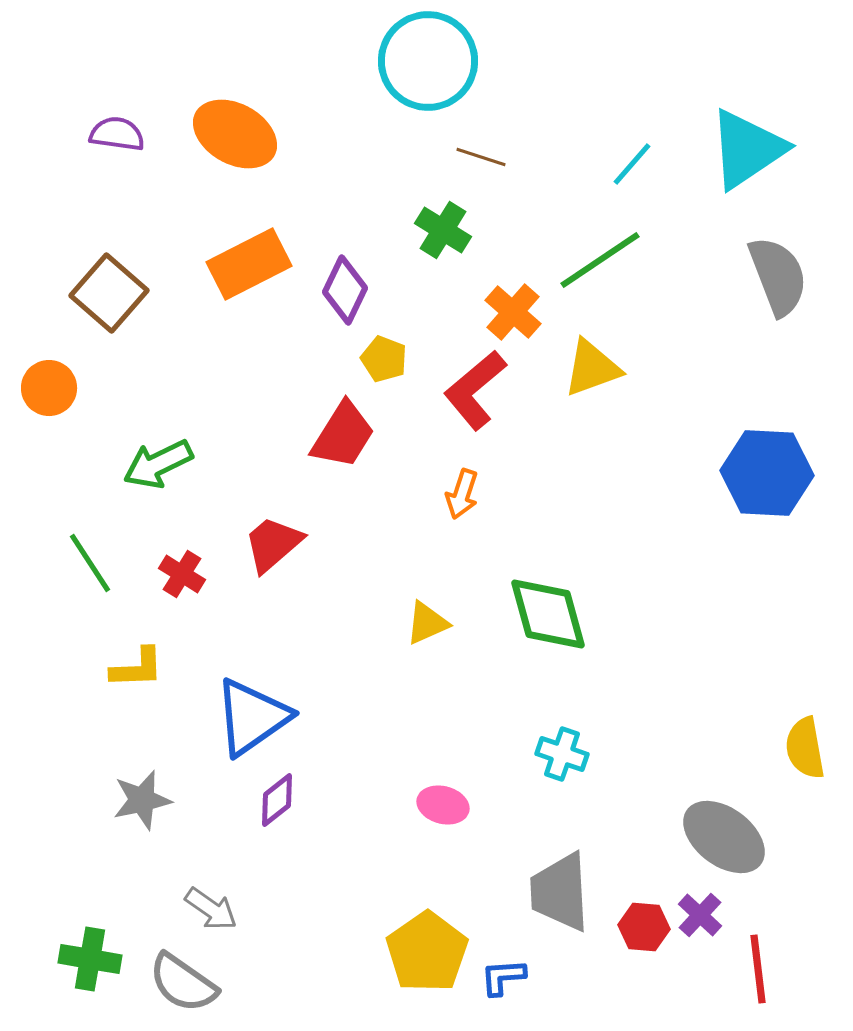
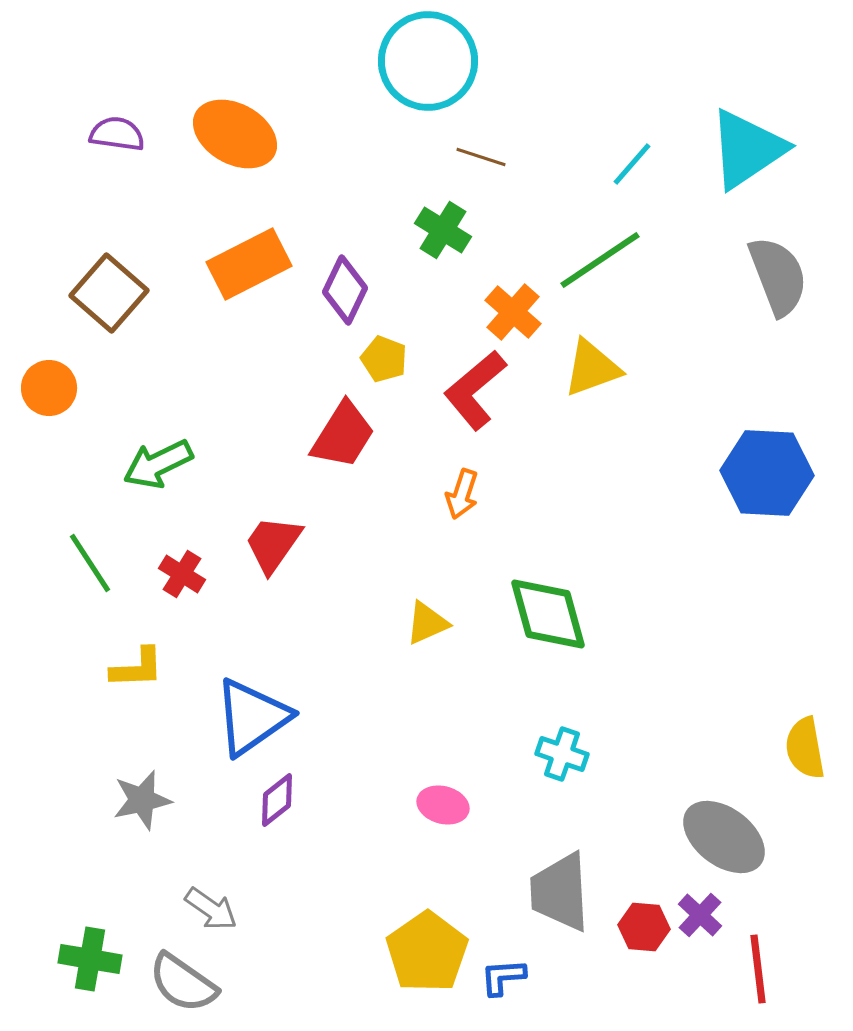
red trapezoid at (273, 544): rotated 14 degrees counterclockwise
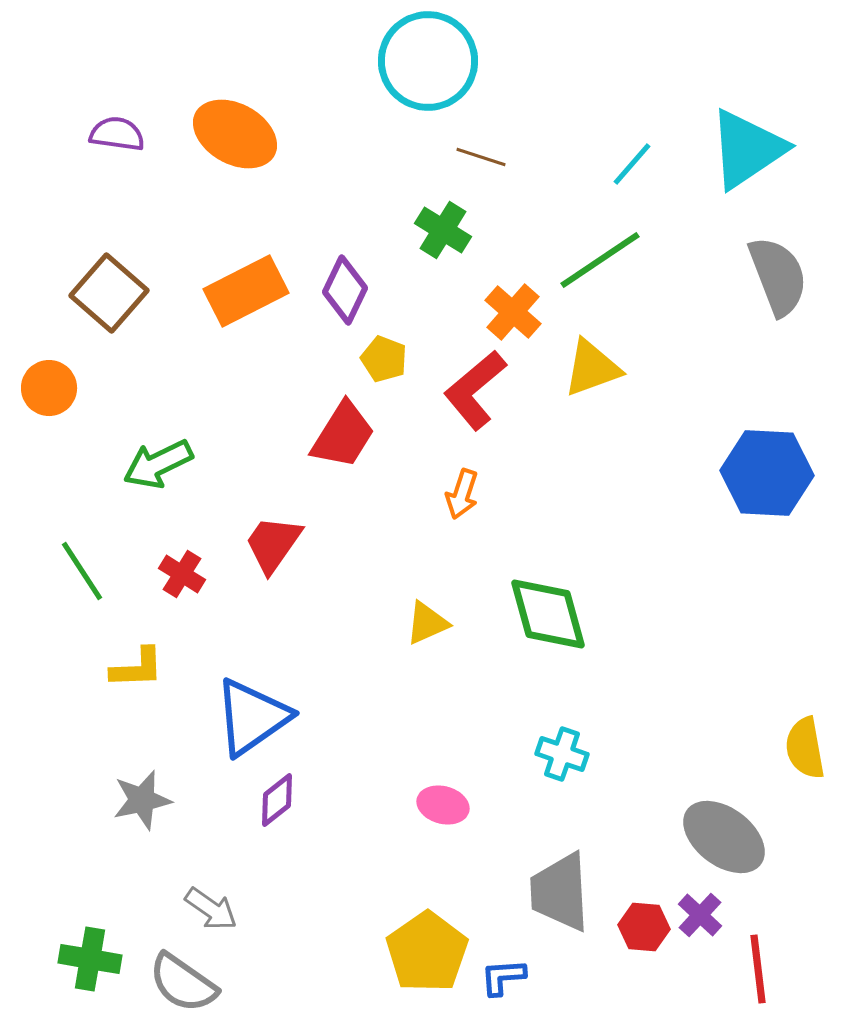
orange rectangle at (249, 264): moved 3 px left, 27 px down
green line at (90, 563): moved 8 px left, 8 px down
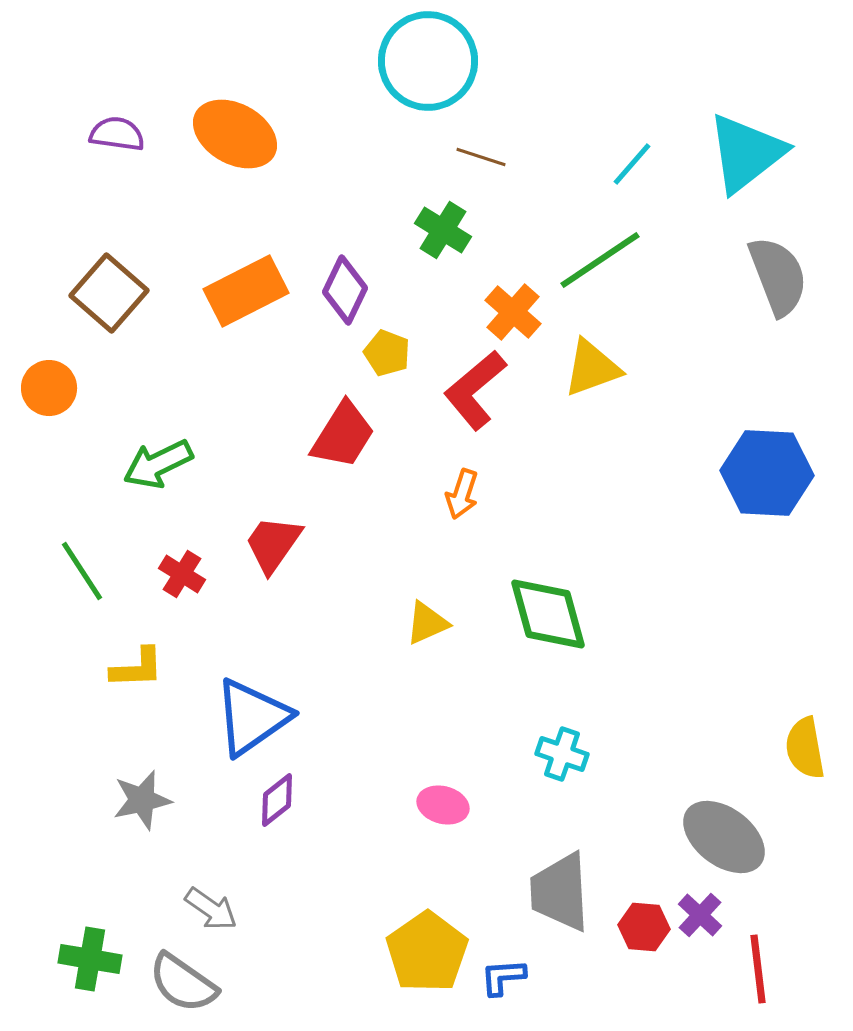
cyan triangle at (747, 149): moved 1 px left, 4 px down; rotated 4 degrees counterclockwise
yellow pentagon at (384, 359): moved 3 px right, 6 px up
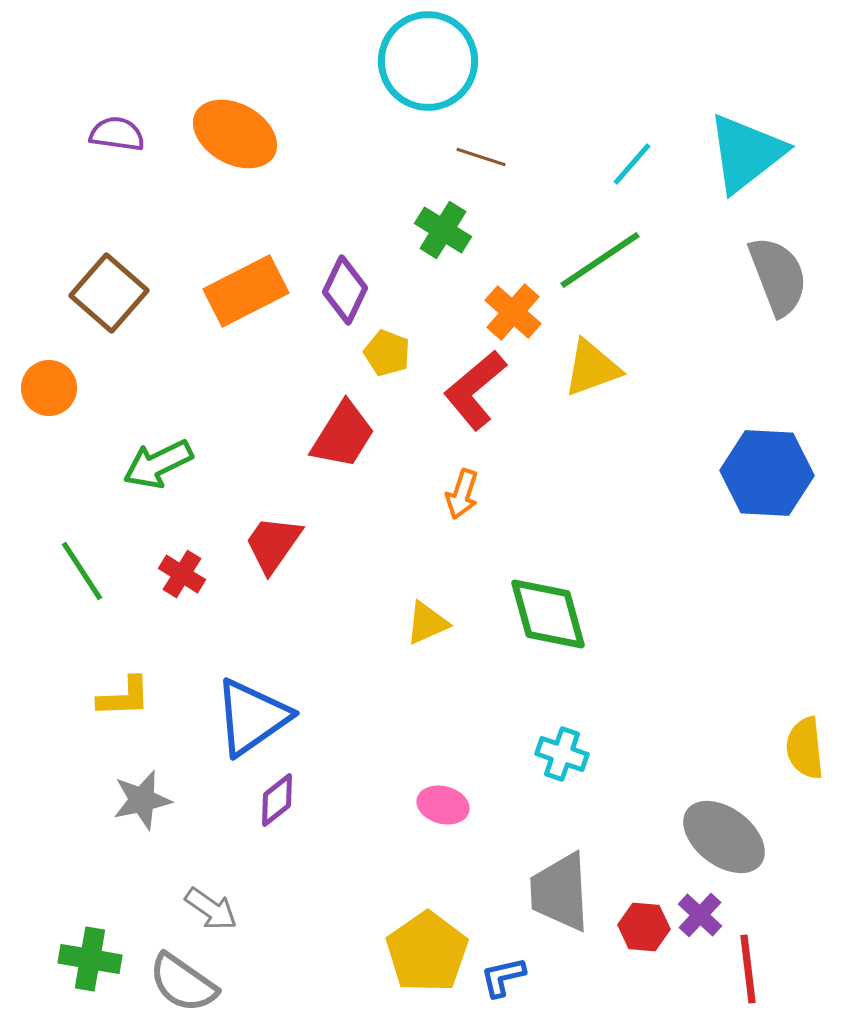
yellow L-shape at (137, 668): moved 13 px left, 29 px down
yellow semicircle at (805, 748): rotated 4 degrees clockwise
red line at (758, 969): moved 10 px left
blue L-shape at (503, 977): rotated 9 degrees counterclockwise
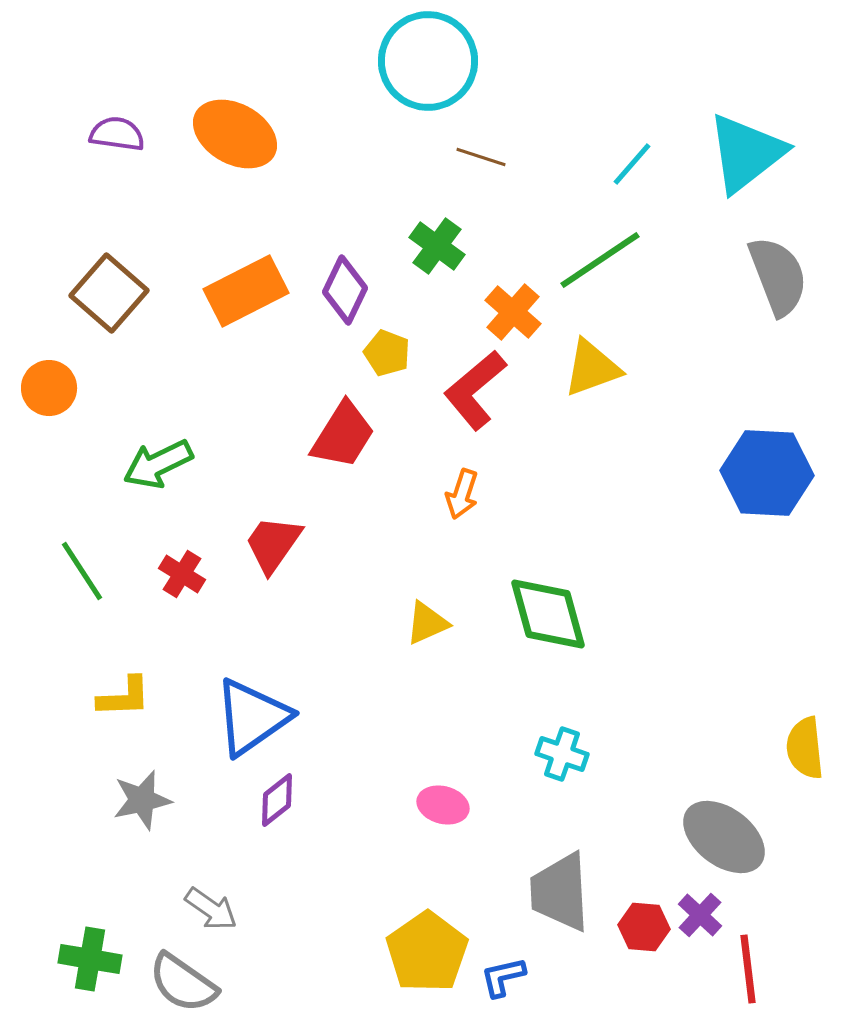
green cross at (443, 230): moved 6 px left, 16 px down; rotated 4 degrees clockwise
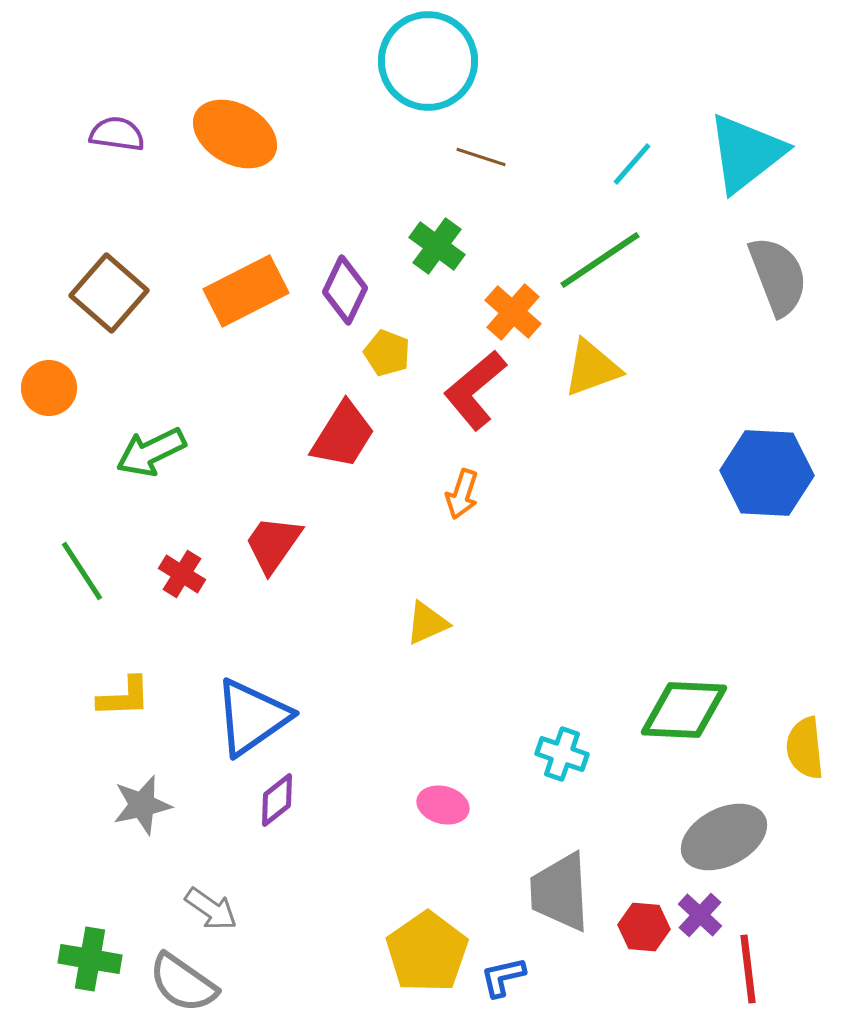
green arrow at (158, 464): moved 7 px left, 12 px up
green diamond at (548, 614): moved 136 px right, 96 px down; rotated 72 degrees counterclockwise
gray star at (142, 800): moved 5 px down
gray ellipse at (724, 837): rotated 64 degrees counterclockwise
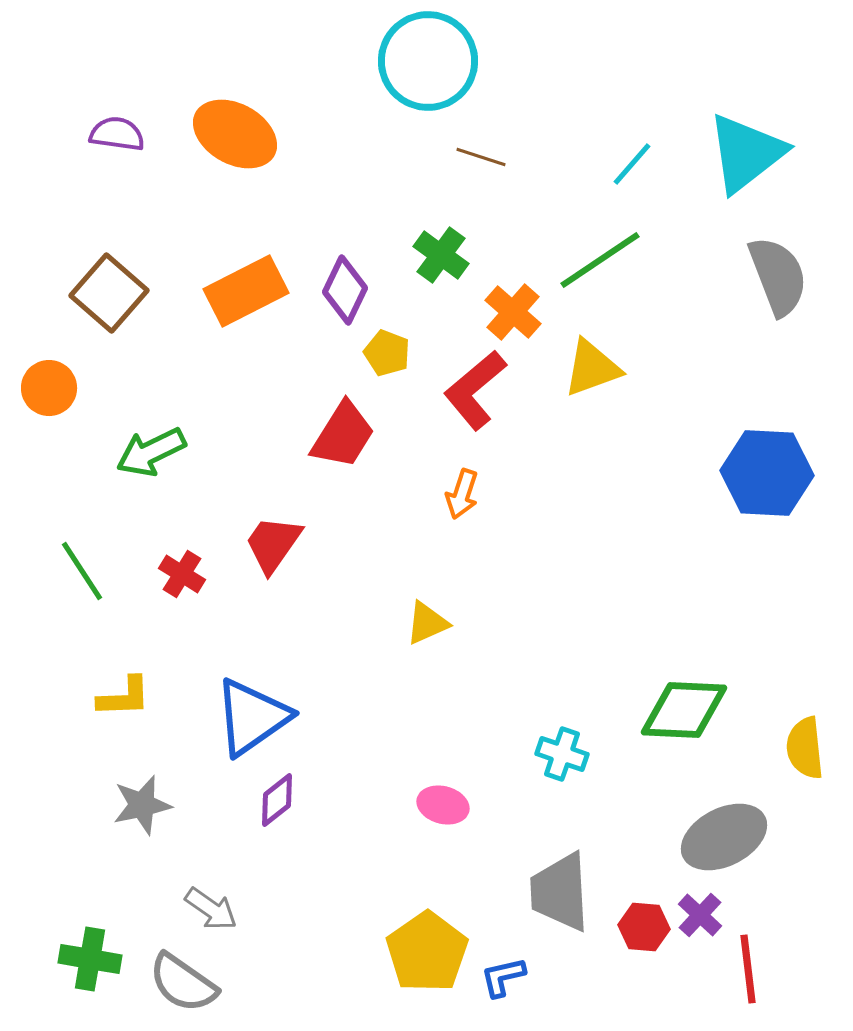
green cross at (437, 246): moved 4 px right, 9 px down
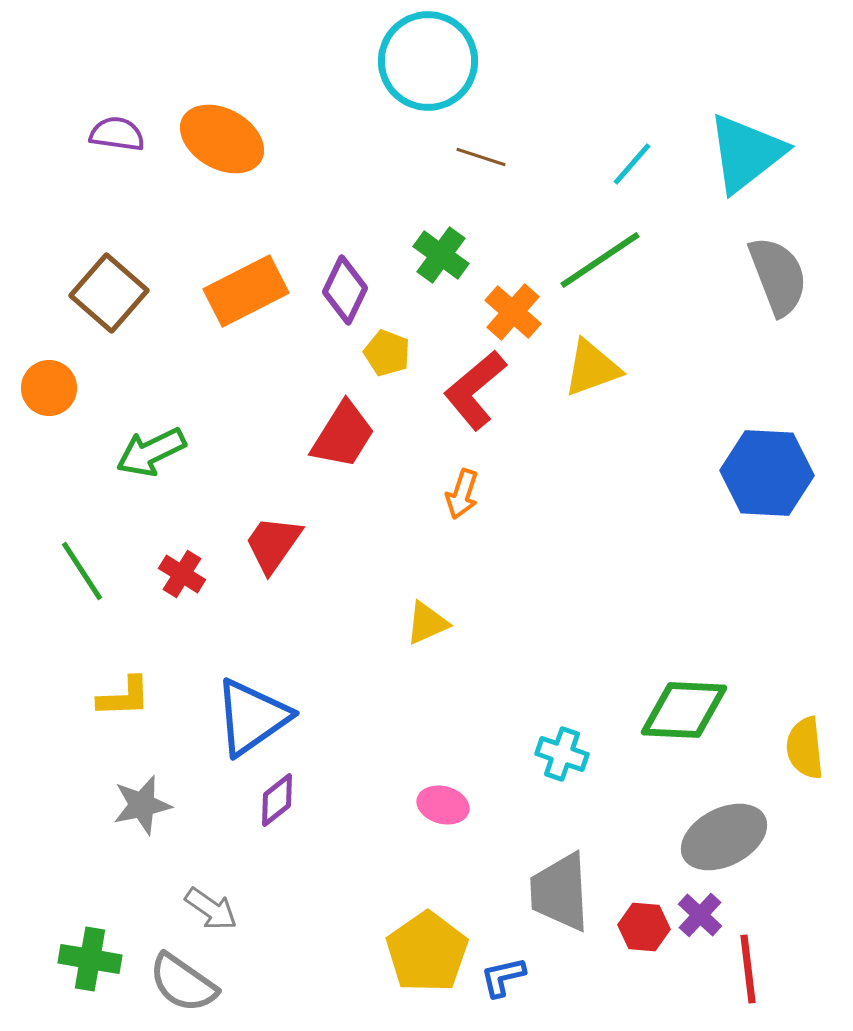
orange ellipse at (235, 134): moved 13 px left, 5 px down
